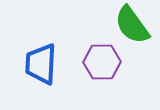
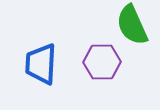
green semicircle: rotated 12 degrees clockwise
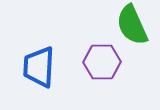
blue trapezoid: moved 2 px left, 3 px down
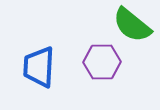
green semicircle: rotated 27 degrees counterclockwise
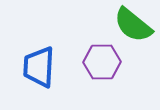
green semicircle: moved 1 px right
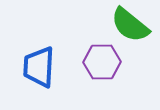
green semicircle: moved 3 px left
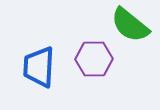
purple hexagon: moved 8 px left, 3 px up
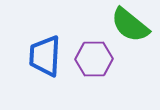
blue trapezoid: moved 6 px right, 11 px up
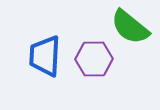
green semicircle: moved 2 px down
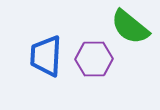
blue trapezoid: moved 1 px right
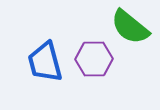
blue trapezoid: moved 1 px left, 6 px down; rotated 18 degrees counterclockwise
